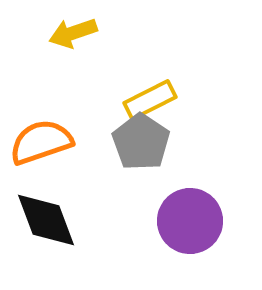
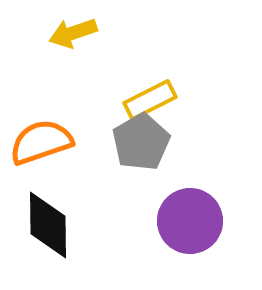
gray pentagon: rotated 8 degrees clockwise
black diamond: moved 2 px right, 5 px down; rotated 20 degrees clockwise
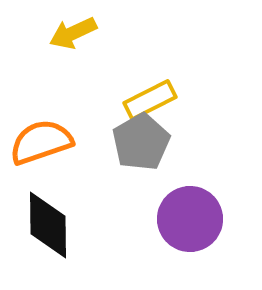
yellow arrow: rotated 6 degrees counterclockwise
purple circle: moved 2 px up
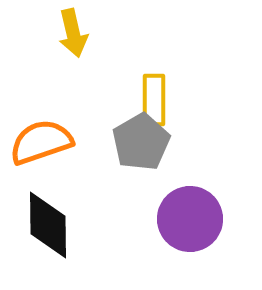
yellow arrow: rotated 78 degrees counterclockwise
yellow rectangle: moved 4 px right; rotated 63 degrees counterclockwise
